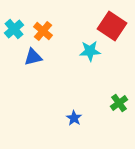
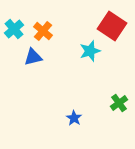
cyan star: rotated 15 degrees counterclockwise
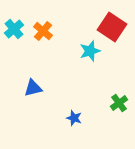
red square: moved 1 px down
blue triangle: moved 31 px down
blue star: rotated 14 degrees counterclockwise
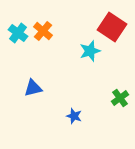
cyan cross: moved 4 px right, 4 px down; rotated 12 degrees counterclockwise
green cross: moved 1 px right, 5 px up
blue star: moved 2 px up
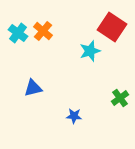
blue star: rotated 14 degrees counterclockwise
